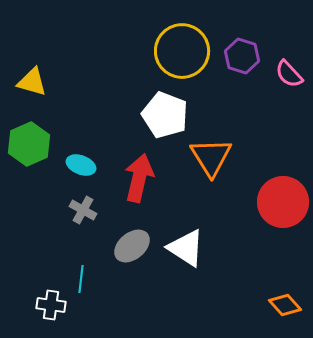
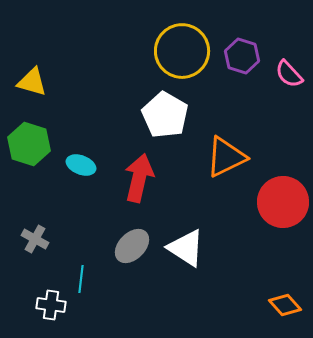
white pentagon: rotated 9 degrees clockwise
green hexagon: rotated 18 degrees counterclockwise
orange triangle: moved 15 px right; rotated 36 degrees clockwise
gray cross: moved 48 px left, 29 px down
gray ellipse: rotated 6 degrees counterclockwise
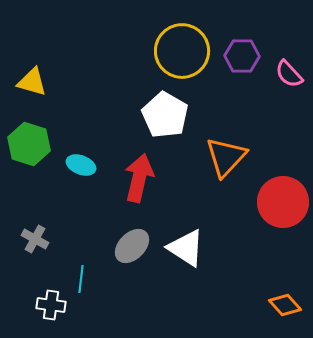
purple hexagon: rotated 16 degrees counterclockwise
orange triangle: rotated 21 degrees counterclockwise
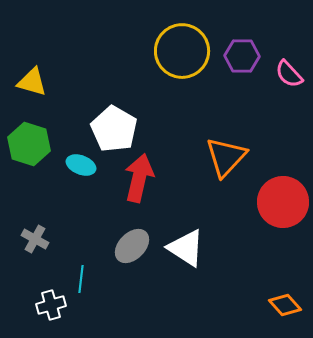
white pentagon: moved 51 px left, 14 px down
white cross: rotated 24 degrees counterclockwise
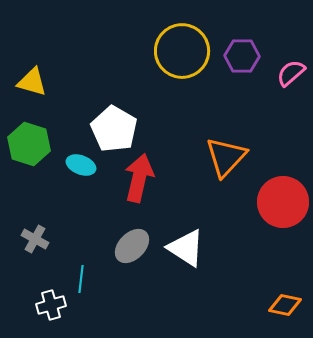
pink semicircle: moved 2 px right, 1 px up; rotated 92 degrees clockwise
orange diamond: rotated 36 degrees counterclockwise
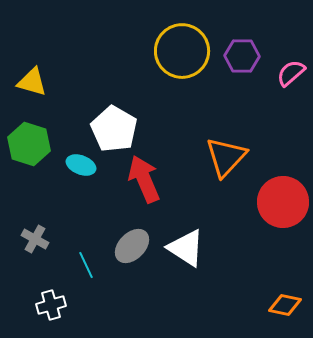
red arrow: moved 5 px right, 1 px down; rotated 36 degrees counterclockwise
cyan line: moved 5 px right, 14 px up; rotated 32 degrees counterclockwise
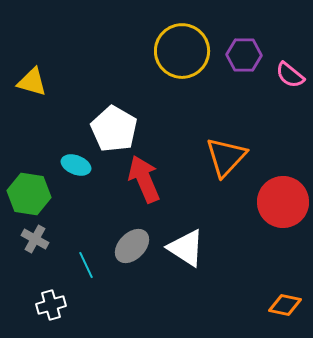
purple hexagon: moved 2 px right, 1 px up
pink semicircle: moved 1 px left, 2 px down; rotated 100 degrees counterclockwise
green hexagon: moved 50 px down; rotated 9 degrees counterclockwise
cyan ellipse: moved 5 px left
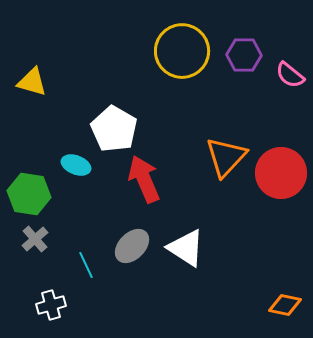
red circle: moved 2 px left, 29 px up
gray cross: rotated 20 degrees clockwise
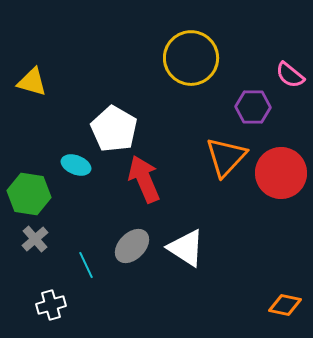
yellow circle: moved 9 px right, 7 px down
purple hexagon: moved 9 px right, 52 px down
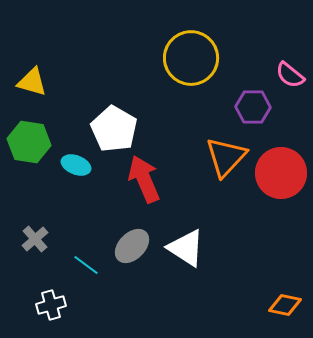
green hexagon: moved 52 px up
cyan line: rotated 28 degrees counterclockwise
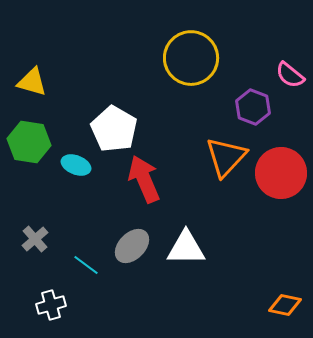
purple hexagon: rotated 20 degrees clockwise
white triangle: rotated 33 degrees counterclockwise
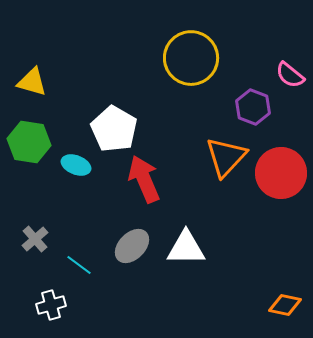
cyan line: moved 7 px left
